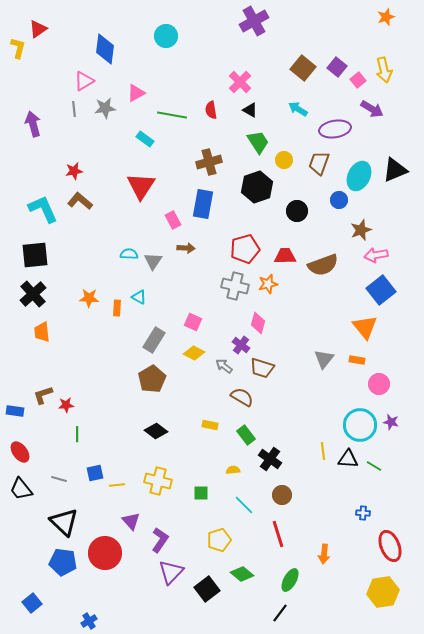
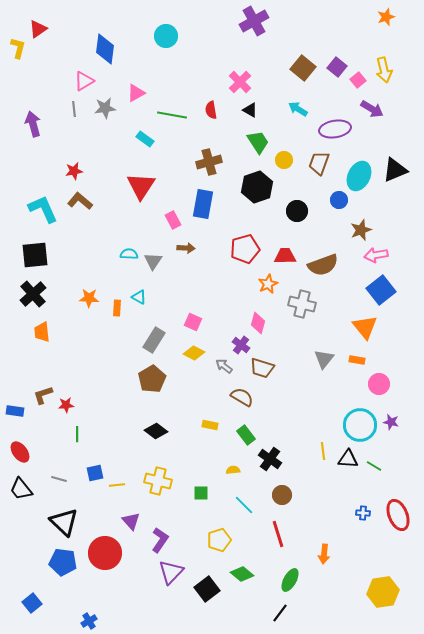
orange star at (268, 284): rotated 12 degrees counterclockwise
gray cross at (235, 286): moved 67 px right, 18 px down
red ellipse at (390, 546): moved 8 px right, 31 px up
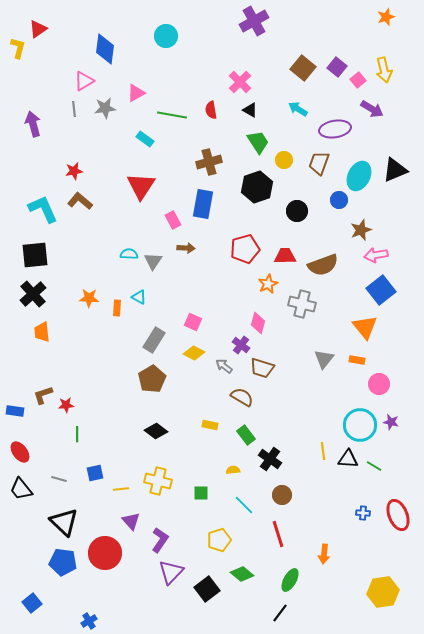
yellow line at (117, 485): moved 4 px right, 4 px down
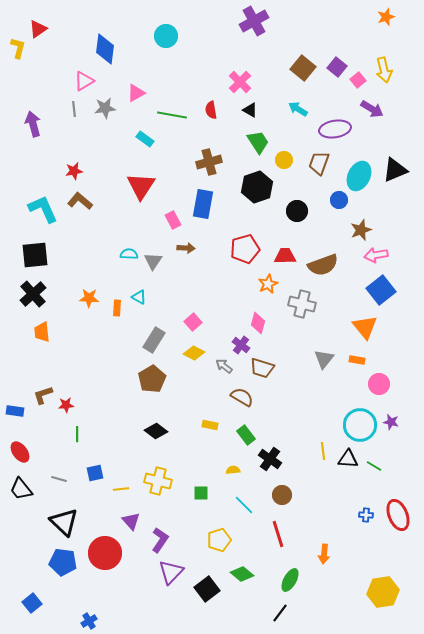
pink square at (193, 322): rotated 24 degrees clockwise
blue cross at (363, 513): moved 3 px right, 2 px down
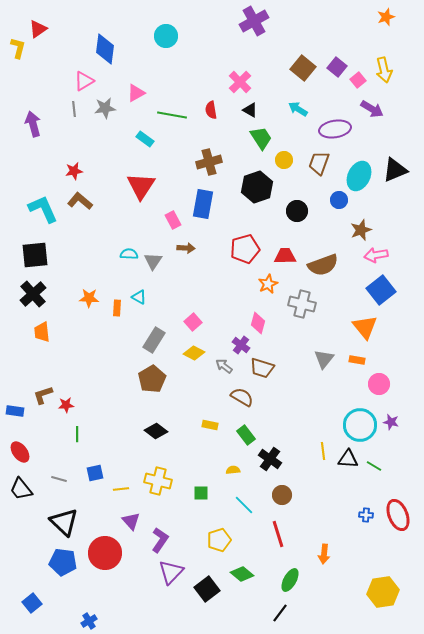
green trapezoid at (258, 142): moved 3 px right, 4 px up
